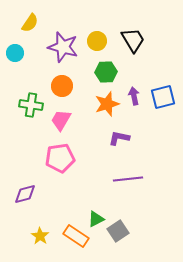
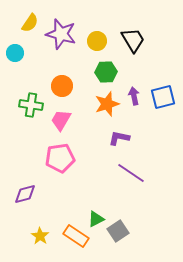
purple star: moved 2 px left, 13 px up
purple line: moved 3 px right, 6 px up; rotated 40 degrees clockwise
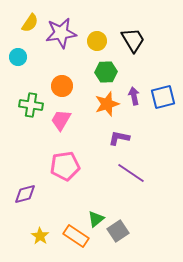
purple star: moved 1 px up; rotated 24 degrees counterclockwise
cyan circle: moved 3 px right, 4 px down
pink pentagon: moved 5 px right, 8 px down
green triangle: rotated 12 degrees counterclockwise
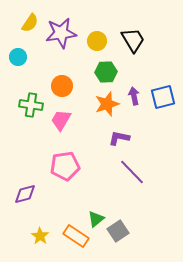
purple line: moved 1 px right, 1 px up; rotated 12 degrees clockwise
